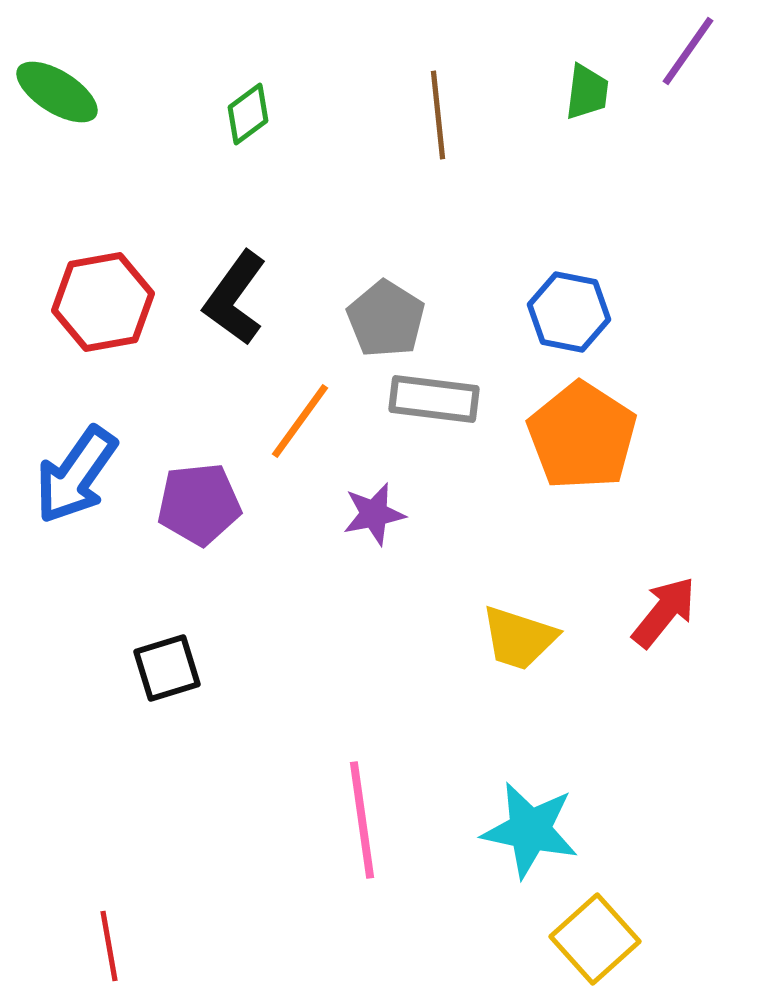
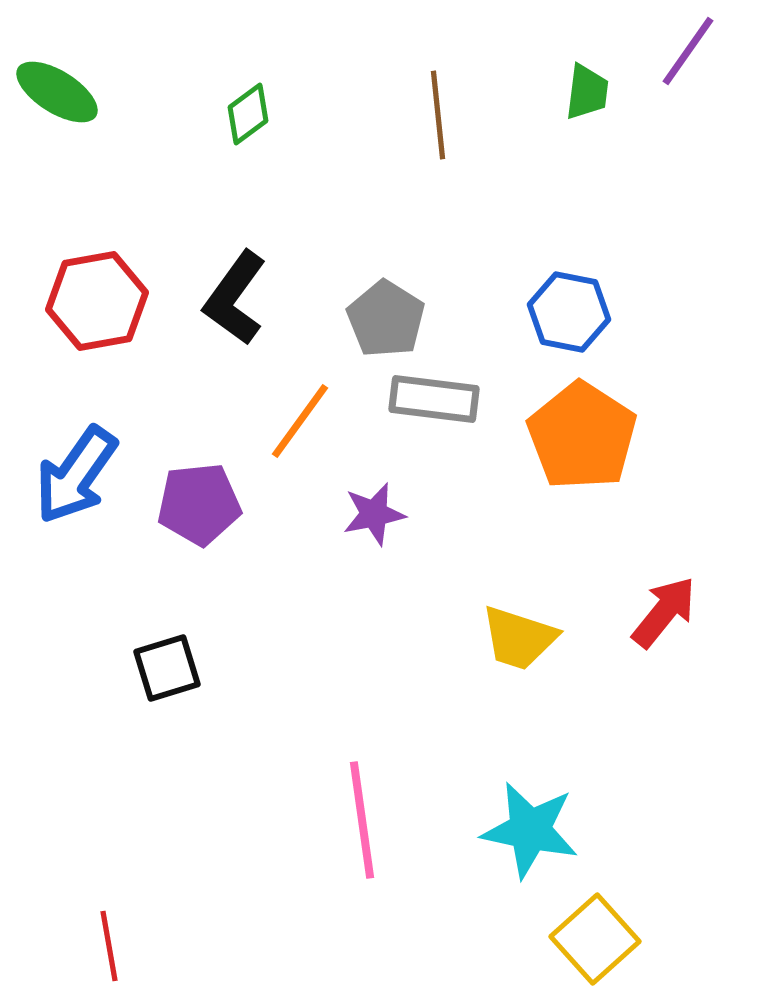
red hexagon: moved 6 px left, 1 px up
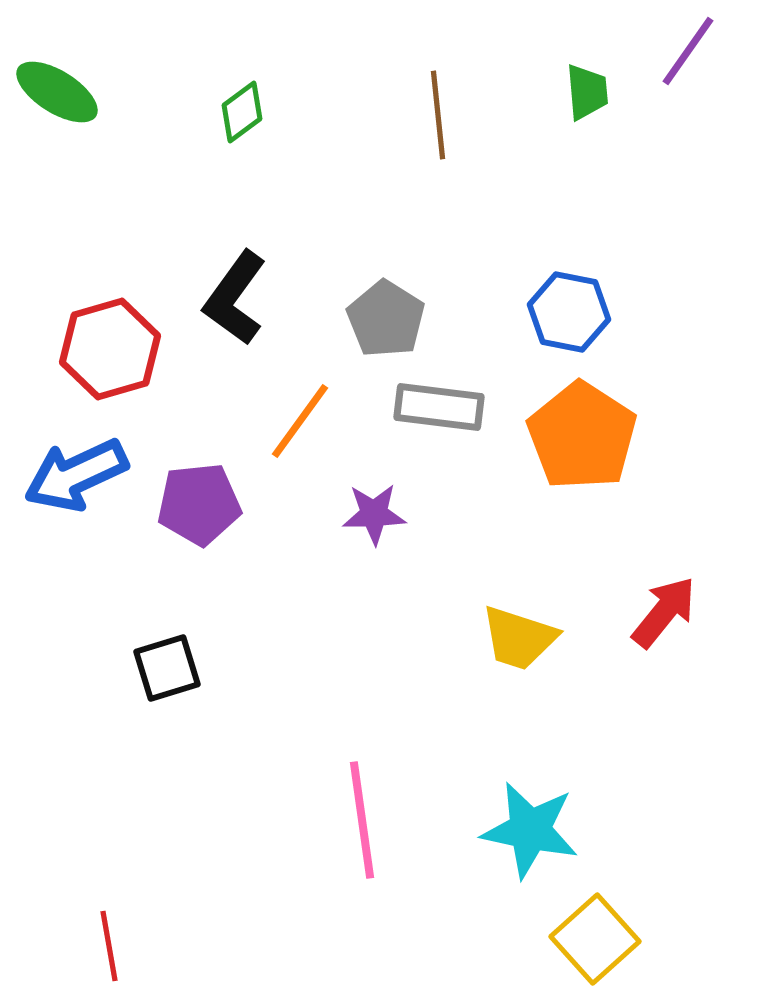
green trapezoid: rotated 12 degrees counterclockwise
green diamond: moved 6 px left, 2 px up
red hexagon: moved 13 px right, 48 px down; rotated 6 degrees counterclockwise
gray rectangle: moved 5 px right, 8 px down
blue arrow: rotated 30 degrees clockwise
purple star: rotated 10 degrees clockwise
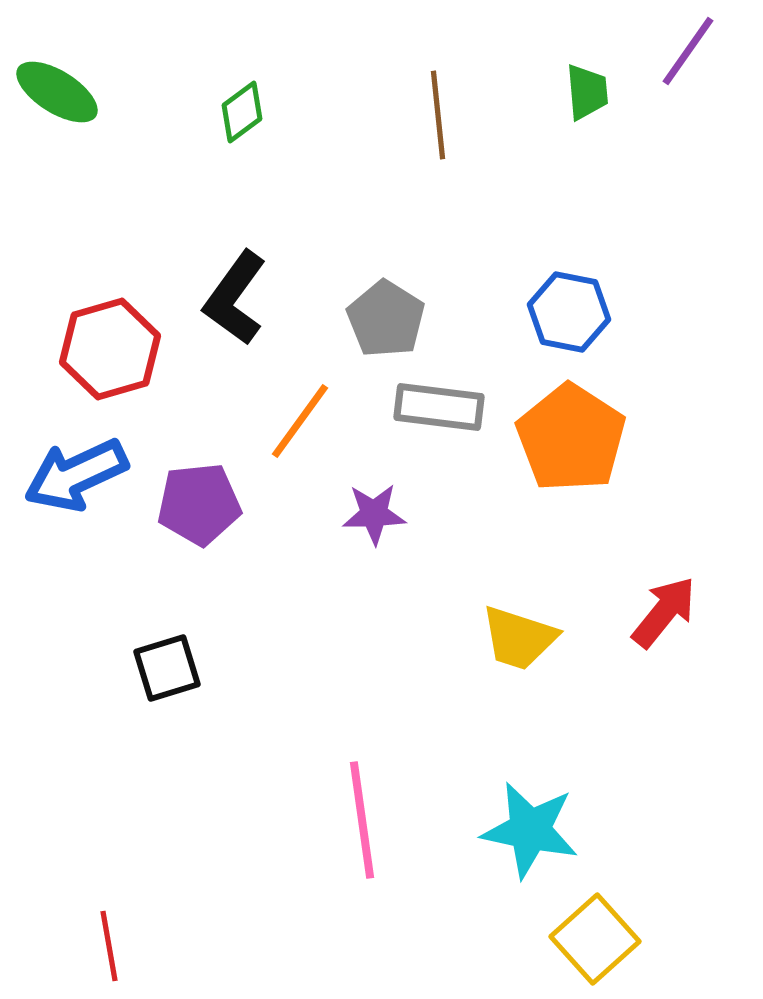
orange pentagon: moved 11 px left, 2 px down
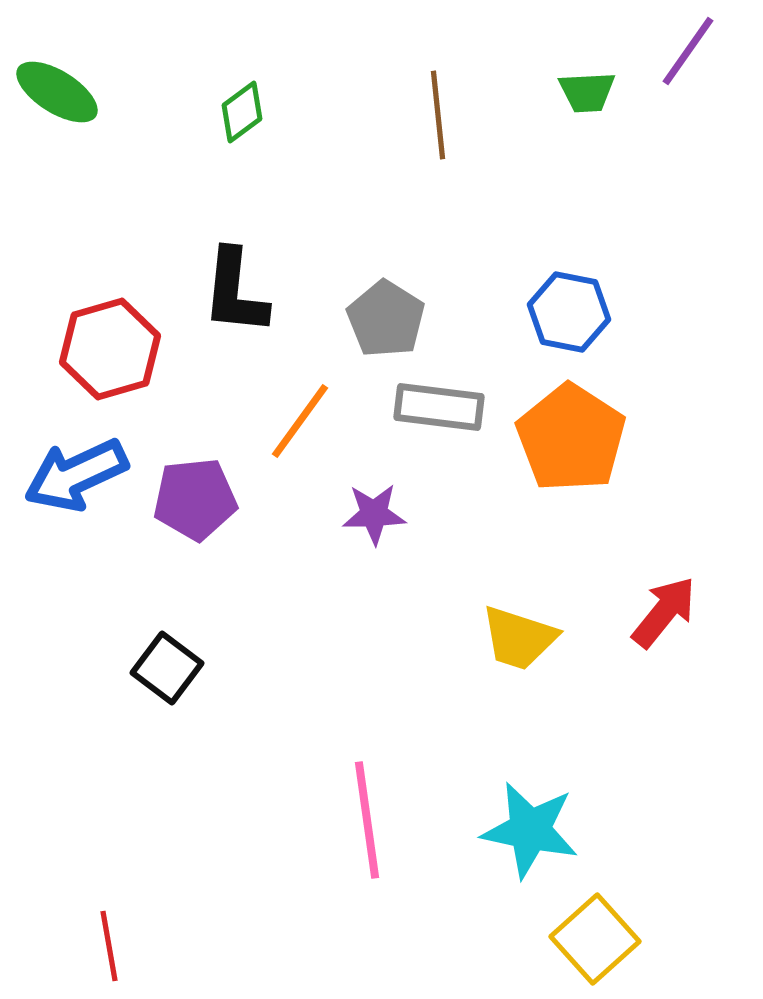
green trapezoid: rotated 92 degrees clockwise
black L-shape: moved 6 px up; rotated 30 degrees counterclockwise
purple pentagon: moved 4 px left, 5 px up
black square: rotated 36 degrees counterclockwise
pink line: moved 5 px right
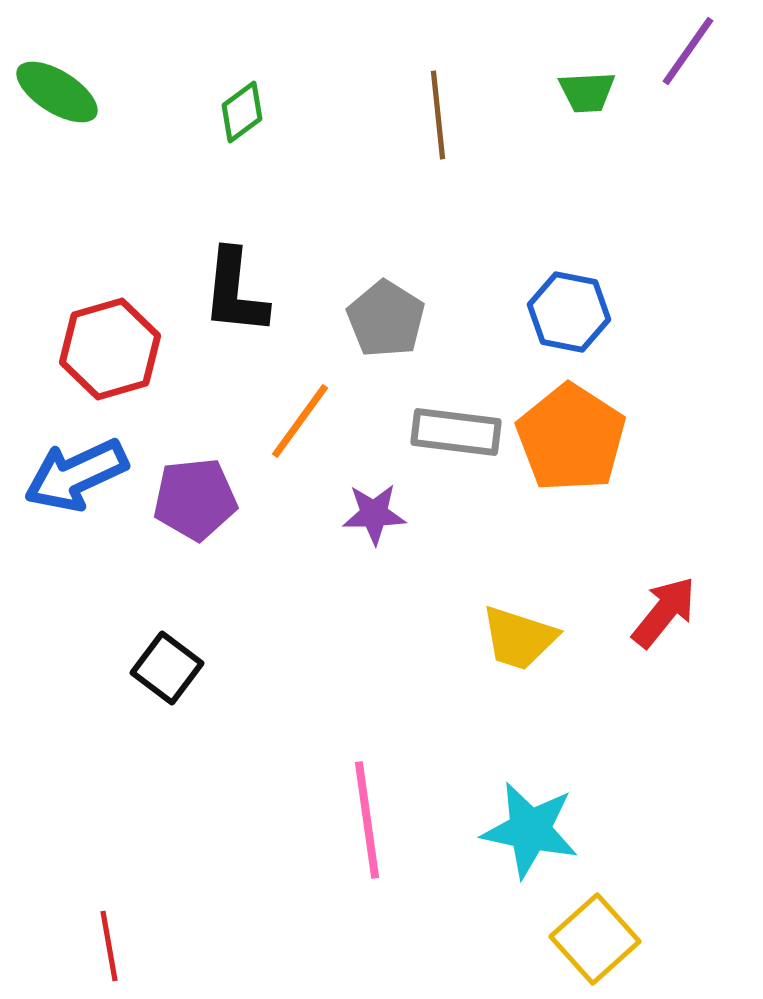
gray rectangle: moved 17 px right, 25 px down
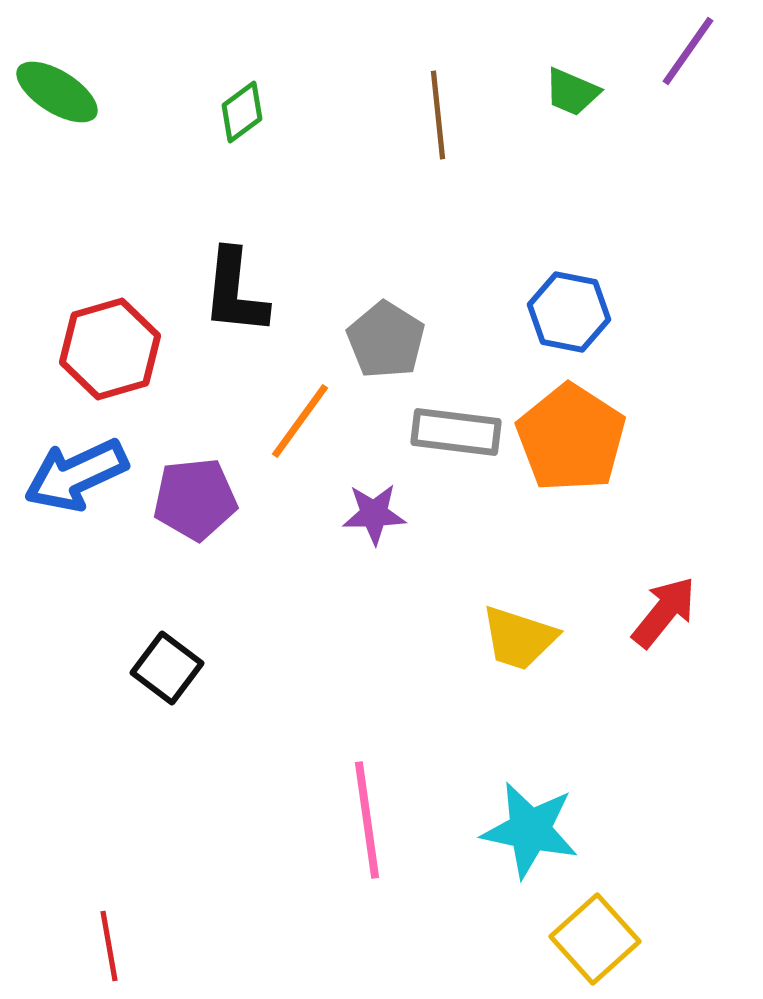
green trapezoid: moved 15 px left; rotated 26 degrees clockwise
gray pentagon: moved 21 px down
